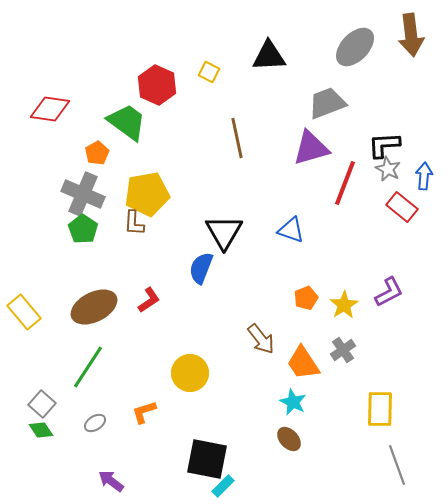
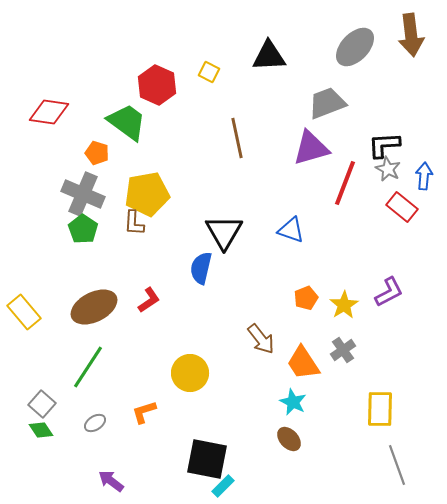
red diamond at (50, 109): moved 1 px left, 3 px down
orange pentagon at (97, 153): rotated 25 degrees counterclockwise
blue semicircle at (201, 268): rotated 8 degrees counterclockwise
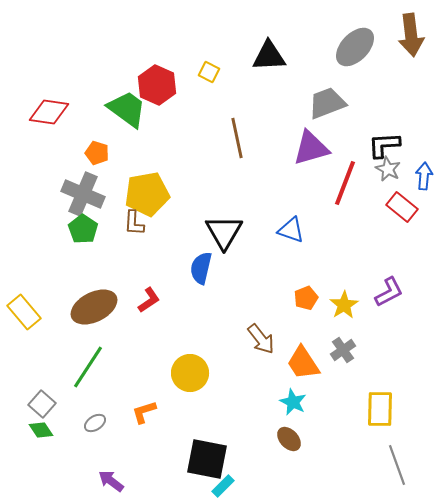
green trapezoid at (127, 122): moved 13 px up
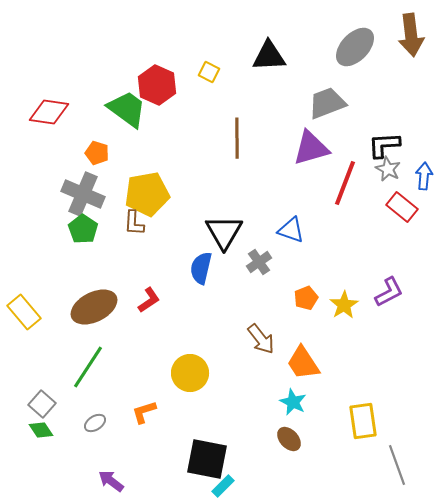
brown line at (237, 138): rotated 12 degrees clockwise
gray cross at (343, 350): moved 84 px left, 88 px up
yellow rectangle at (380, 409): moved 17 px left, 12 px down; rotated 9 degrees counterclockwise
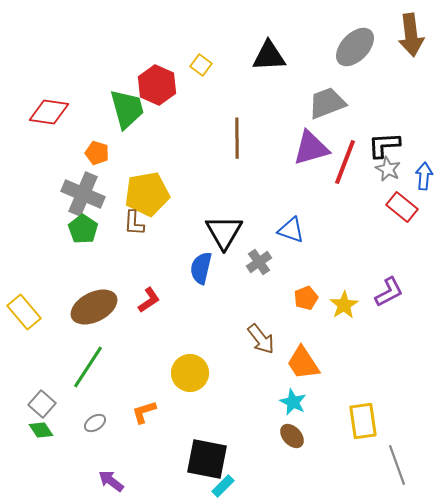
yellow square at (209, 72): moved 8 px left, 7 px up; rotated 10 degrees clockwise
green trapezoid at (127, 109): rotated 39 degrees clockwise
red line at (345, 183): moved 21 px up
brown ellipse at (289, 439): moved 3 px right, 3 px up
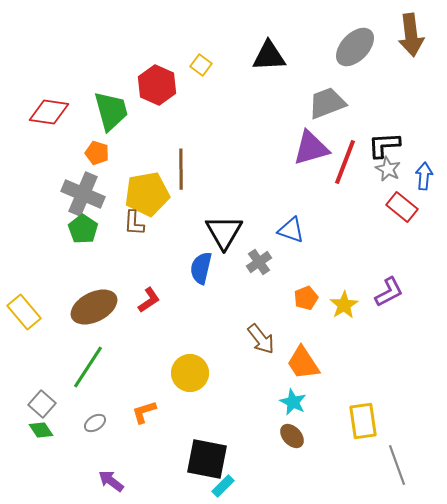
green trapezoid at (127, 109): moved 16 px left, 2 px down
brown line at (237, 138): moved 56 px left, 31 px down
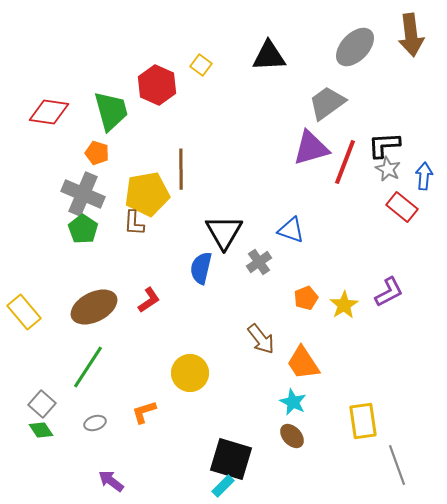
gray trapezoid at (327, 103): rotated 15 degrees counterclockwise
gray ellipse at (95, 423): rotated 15 degrees clockwise
black square at (207, 459): moved 24 px right; rotated 6 degrees clockwise
